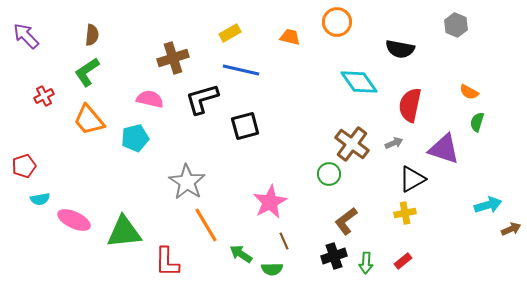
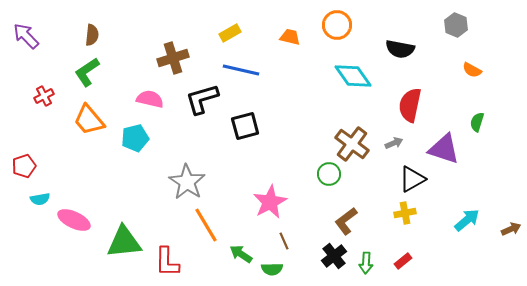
orange circle at (337, 22): moved 3 px down
cyan diamond at (359, 82): moved 6 px left, 6 px up
orange semicircle at (469, 92): moved 3 px right, 22 px up
cyan arrow at (488, 205): moved 21 px left, 15 px down; rotated 24 degrees counterclockwise
green triangle at (124, 232): moved 10 px down
black cross at (334, 256): rotated 20 degrees counterclockwise
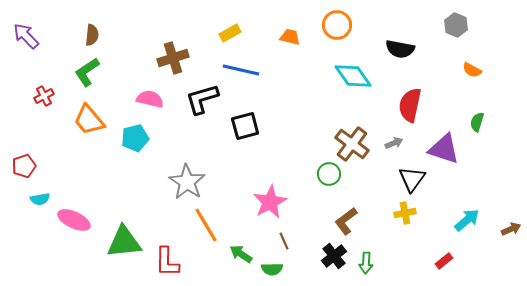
black triangle at (412, 179): rotated 24 degrees counterclockwise
red rectangle at (403, 261): moved 41 px right
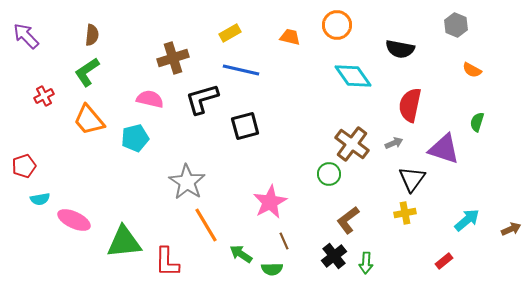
brown L-shape at (346, 221): moved 2 px right, 1 px up
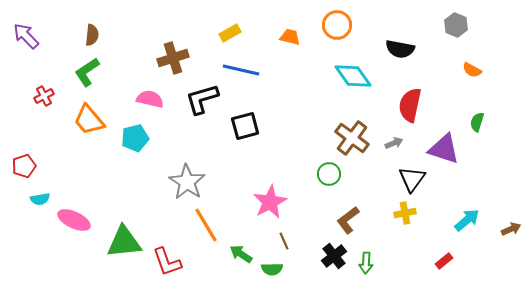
brown cross at (352, 144): moved 6 px up
red L-shape at (167, 262): rotated 20 degrees counterclockwise
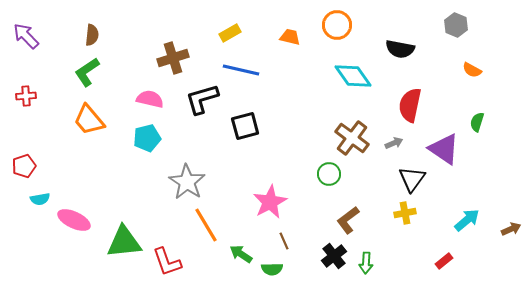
red cross at (44, 96): moved 18 px left; rotated 24 degrees clockwise
cyan pentagon at (135, 138): moved 12 px right
purple triangle at (444, 149): rotated 16 degrees clockwise
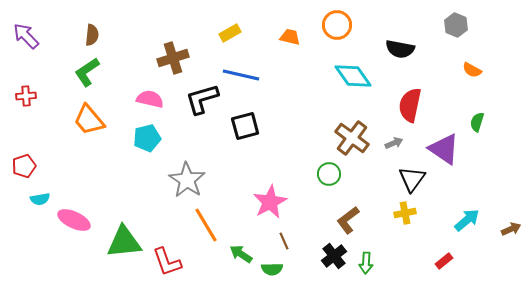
blue line at (241, 70): moved 5 px down
gray star at (187, 182): moved 2 px up
